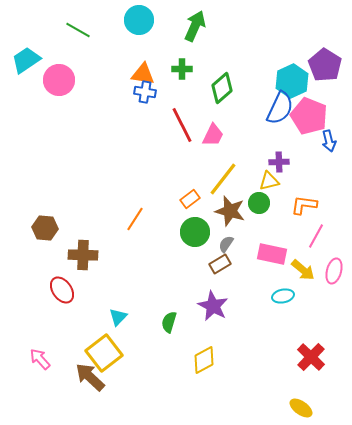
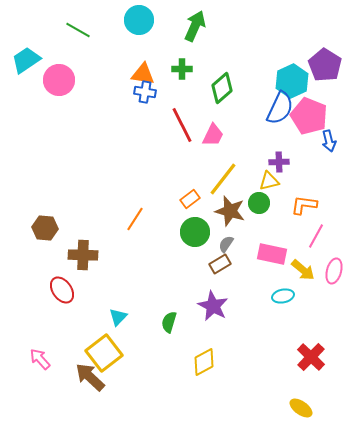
yellow diamond at (204, 360): moved 2 px down
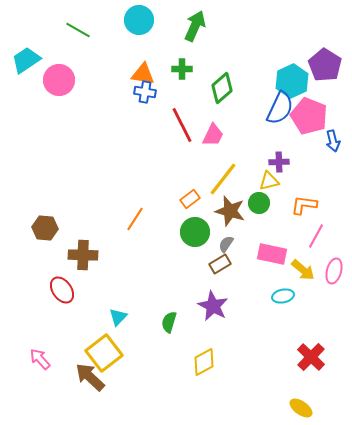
blue arrow at (329, 141): moved 4 px right
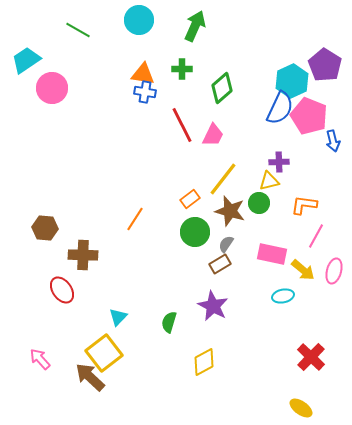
pink circle at (59, 80): moved 7 px left, 8 px down
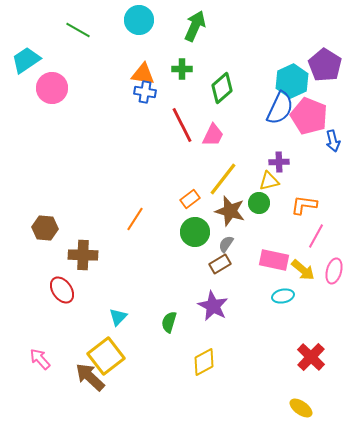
pink rectangle at (272, 254): moved 2 px right, 6 px down
yellow square at (104, 353): moved 2 px right, 3 px down
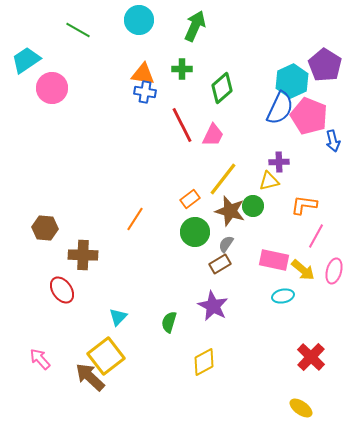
green circle at (259, 203): moved 6 px left, 3 px down
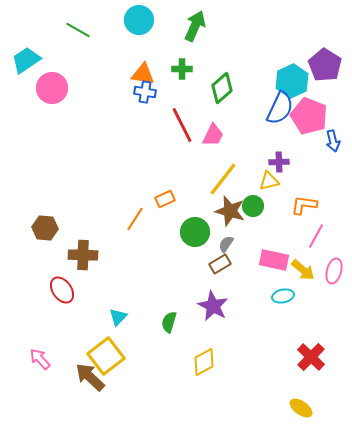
orange rectangle at (190, 199): moved 25 px left; rotated 12 degrees clockwise
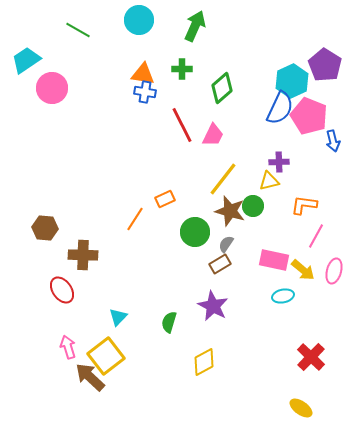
pink arrow at (40, 359): moved 28 px right, 12 px up; rotated 25 degrees clockwise
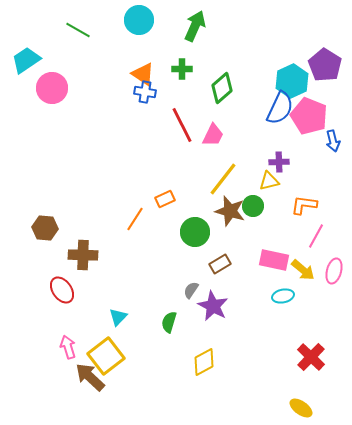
orange triangle at (143, 74): rotated 25 degrees clockwise
gray semicircle at (226, 244): moved 35 px left, 46 px down
